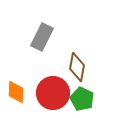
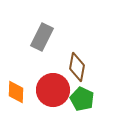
red circle: moved 3 px up
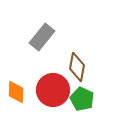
gray rectangle: rotated 12 degrees clockwise
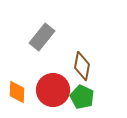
brown diamond: moved 5 px right, 1 px up
orange diamond: moved 1 px right
green pentagon: moved 2 px up
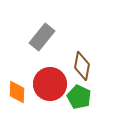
red circle: moved 3 px left, 6 px up
green pentagon: moved 3 px left
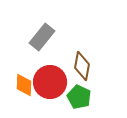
red circle: moved 2 px up
orange diamond: moved 7 px right, 7 px up
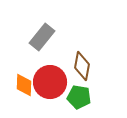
green pentagon: rotated 15 degrees counterclockwise
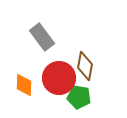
gray rectangle: rotated 76 degrees counterclockwise
brown diamond: moved 3 px right
red circle: moved 9 px right, 4 px up
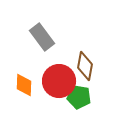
red circle: moved 3 px down
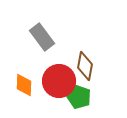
green pentagon: rotated 10 degrees clockwise
